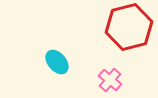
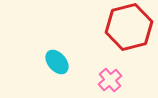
pink cross: rotated 10 degrees clockwise
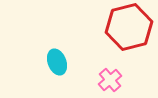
cyan ellipse: rotated 20 degrees clockwise
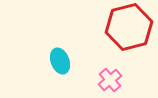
cyan ellipse: moved 3 px right, 1 px up
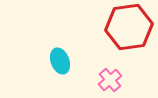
red hexagon: rotated 6 degrees clockwise
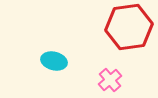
cyan ellipse: moved 6 px left; rotated 55 degrees counterclockwise
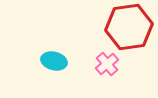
pink cross: moved 3 px left, 16 px up
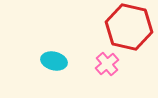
red hexagon: rotated 21 degrees clockwise
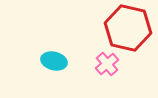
red hexagon: moved 1 px left, 1 px down
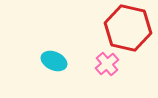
cyan ellipse: rotated 10 degrees clockwise
